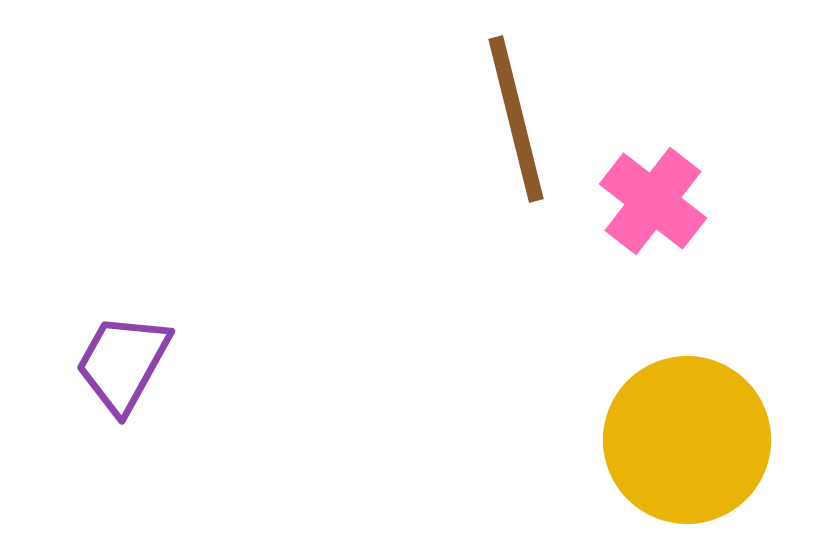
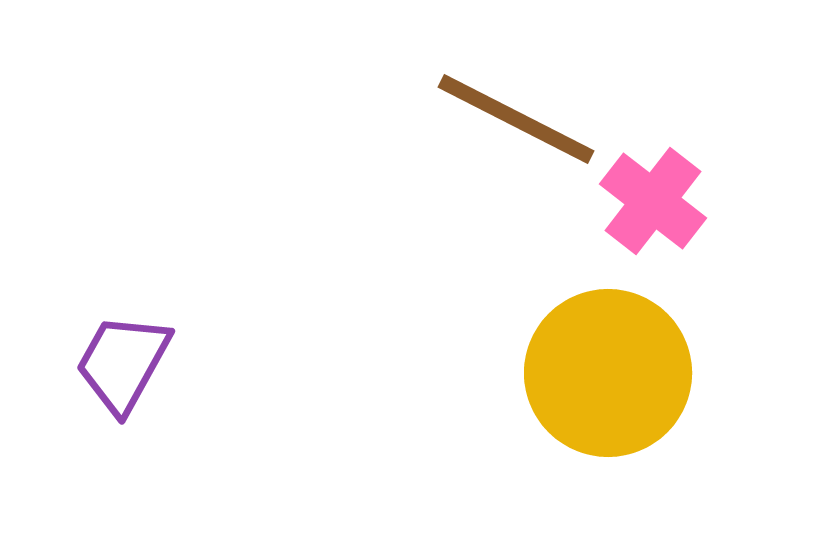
brown line: rotated 49 degrees counterclockwise
yellow circle: moved 79 px left, 67 px up
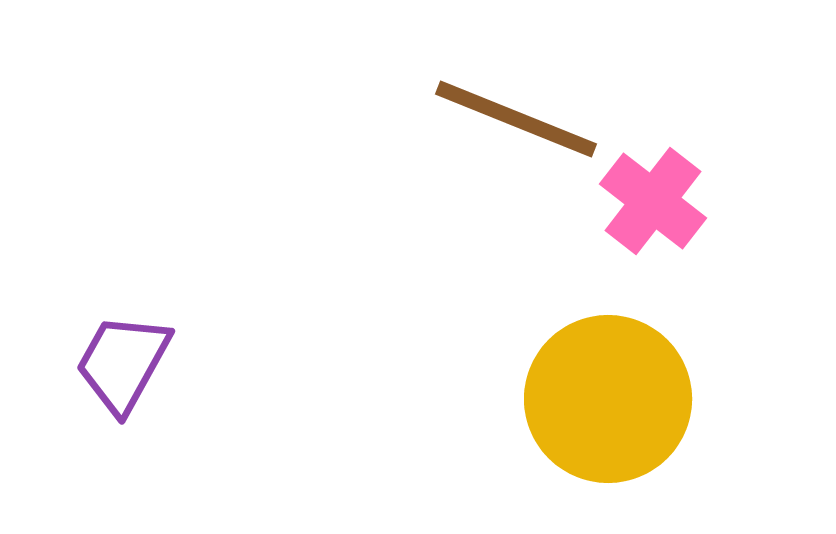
brown line: rotated 5 degrees counterclockwise
yellow circle: moved 26 px down
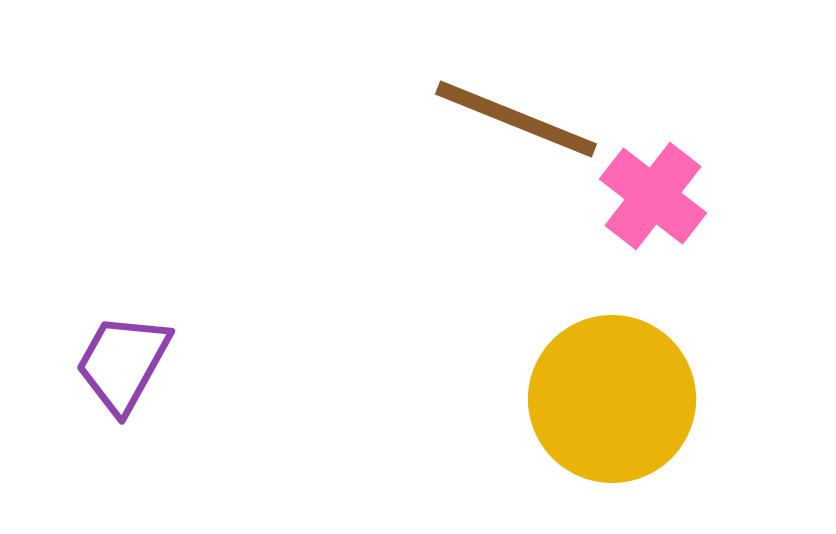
pink cross: moved 5 px up
yellow circle: moved 4 px right
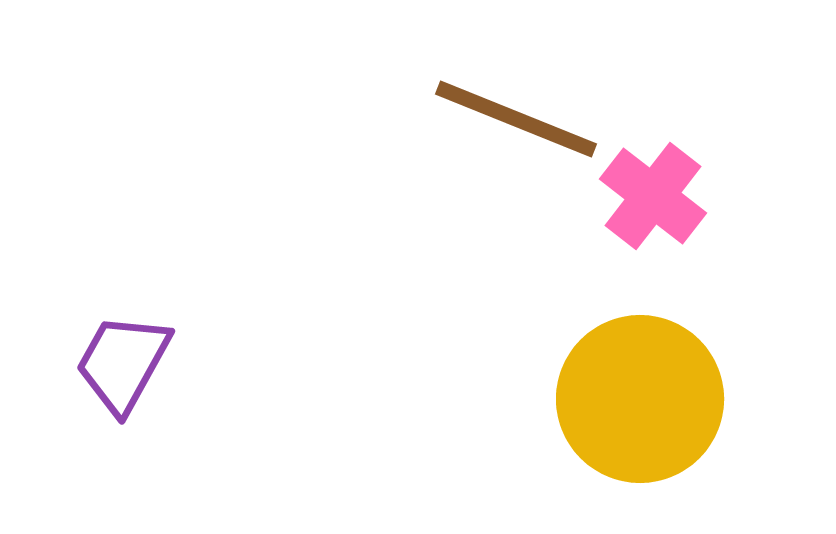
yellow circle: moved 28 px right
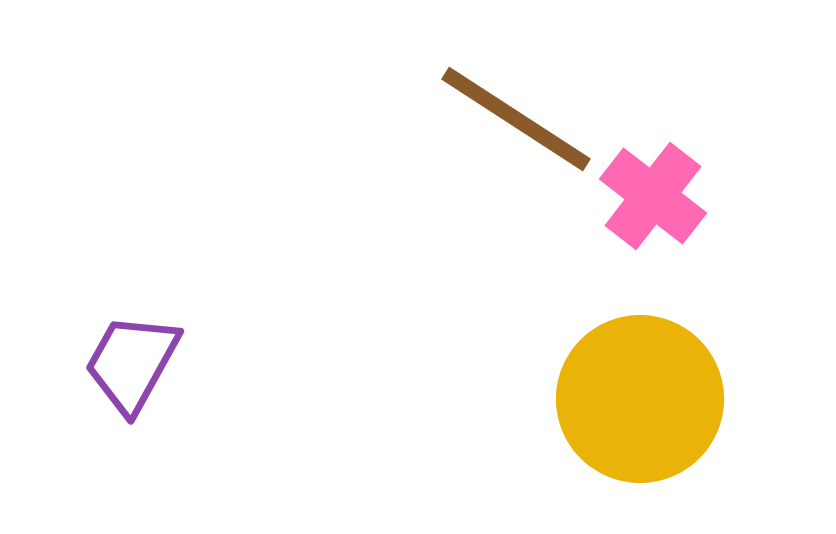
brown line: rotated 11 degrees clockwise
purple trapezoid: moved 9 px right
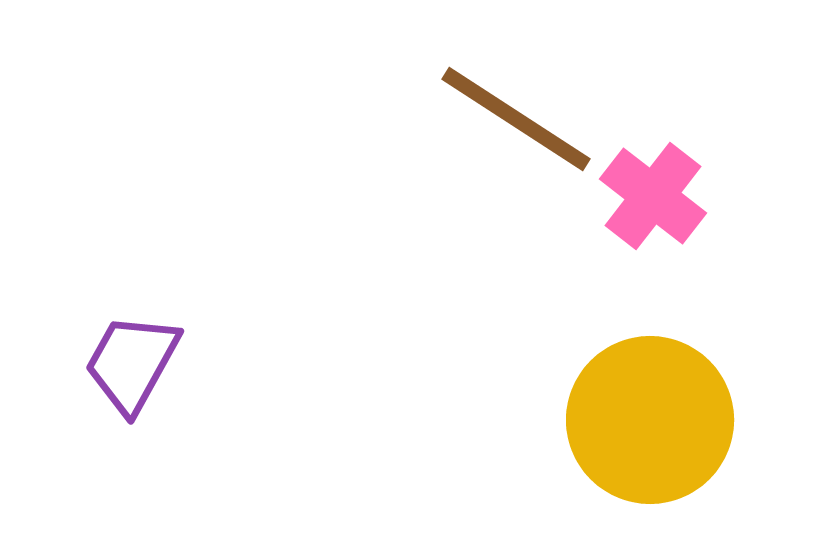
yellow circle: moved 10 px right, 21 px down
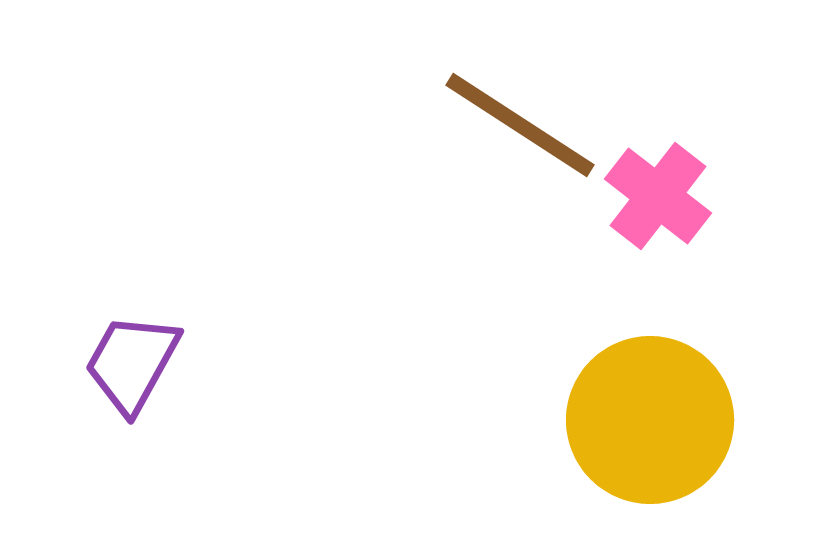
brown line: moved 4 px right, 6 px down
pink cross: moved 5 px right
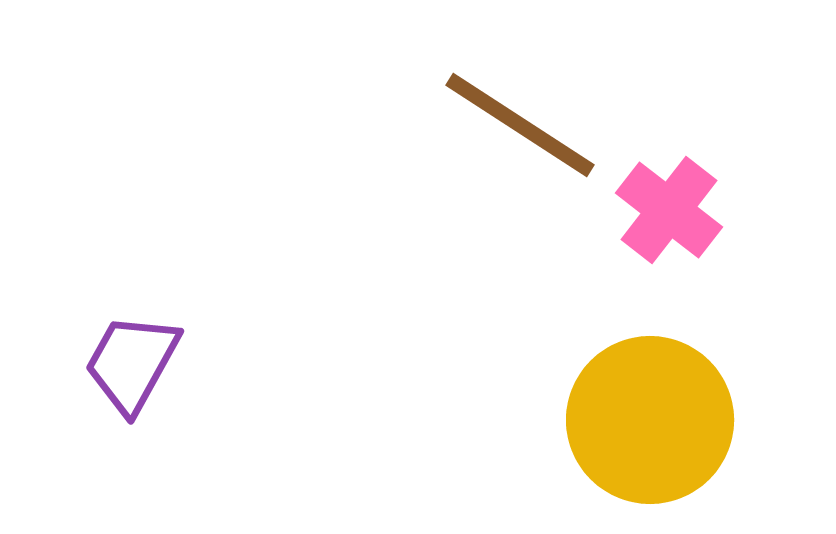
pink cross: moved 11 px right, 14 px down
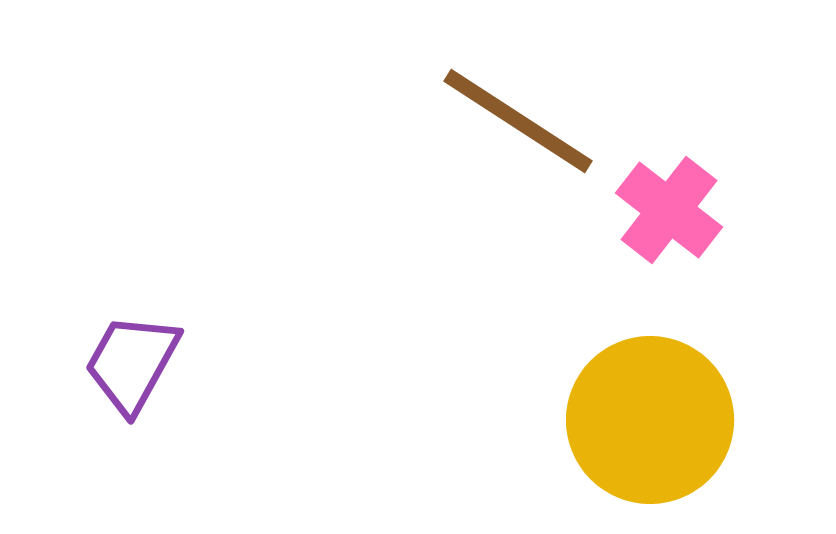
brown line: moved 2 px left, 4 px up
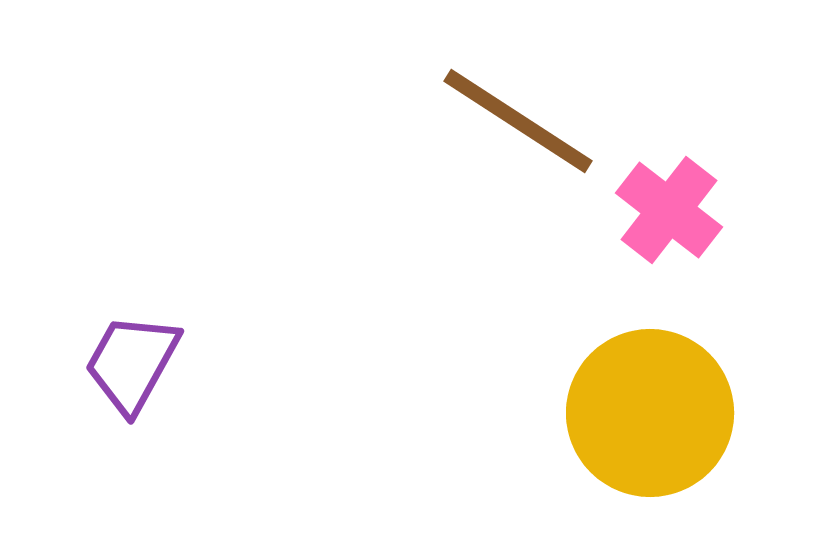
yellow circle: moved 7 px up
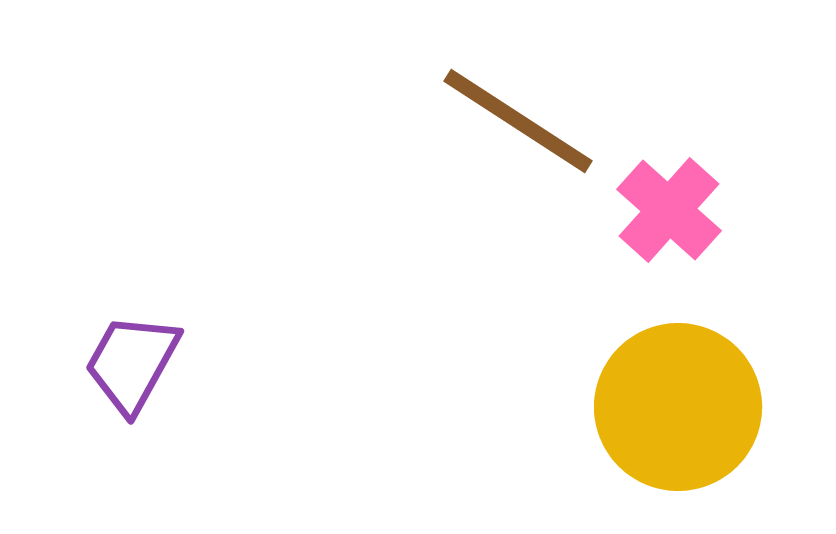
pink cross: rotated 4 degrees clockwise
yellow circle: moved 28 px right, 6 px up
